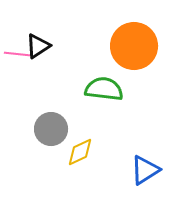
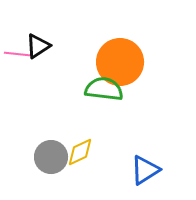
orange circle: moved 14 px left, 16 px down
gray circle: moved 28 px down
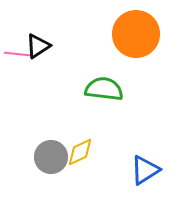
orange circle: moved 16 px right, 28 px up
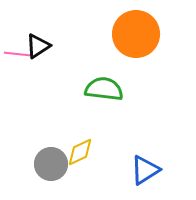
gray circle: moved 7 px down
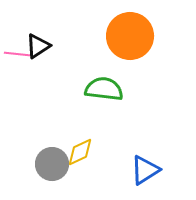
orange circle: moved 6 px left, 2 px down
gray circle: moved 1 px right
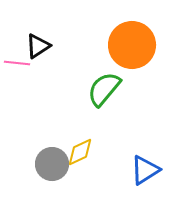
orange circle: moved 2 px right, 9 px down
pink line: moved 9 px down
green semicircle: rotated 57 degrees counterclockwise
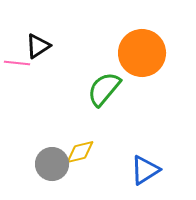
orange circle: moved 10 px right, 8 px down
yellow diamond: rotated 12 degrees clockwise
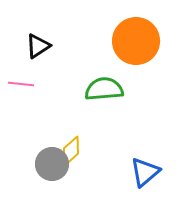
orange circle: moved 6 px left, 12 px up
pink line: moved 4 px right, 21 px down
green semicircle: rotated 45 degrees clockwise
yellow diamond: moved 9 px left, 1 px up; rotated 28 degrees counterclockwise
blue triangle: moved 2 px down; rotated 8 degrees counterclockwise
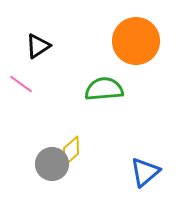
pink line: rotated 30 degrees clockwise
